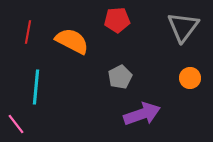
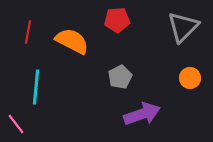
gray triangle: rotated 8 degrees clockwise
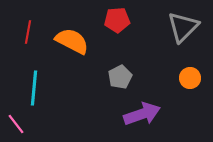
cyan line: moved 2 px left, 1 px down
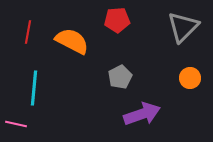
pink line: rotated 40 degrees counterclockwise
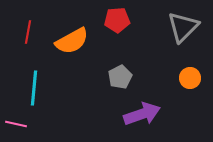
orange semicircle: rotated 124 degrees clockwise
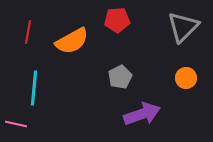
orange circle: moved 4 px left
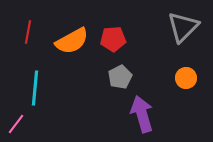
red pentagon: moved 4 px left, 19 px down
cyan line: moved 1 px right
purple arrow: rotated 87 degrees counterclockwise
pink line: rotated 65 degrees counterclockwise
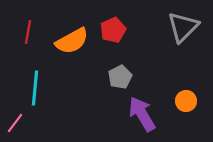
red pentagon: moved 9 px up; rotated 20 degrees counterclockwise
orange circle: moved 23 px down
purple arrow: rotated 15 degrees counterclockwise
pink line: moved 1 px left, 1 px up
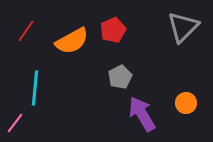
red line: moved 2 px left, 1 px up; rotated 25 degrees clockwise
orange circle: moved 2 px down
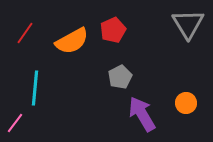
gray triangle: moved 5 px right, 3 px up; rotated 16 degrees counterclockwise
red line: moved 1 px left, 2 px down
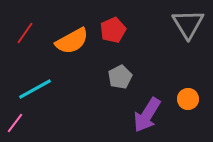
cyan line: moved 1 px down; rotated 56 degrees clockwise
orange circle: moved 2 px right, 4 px up
purple arrow: moved 5 px right, 1 px down; rotated 117 degrees counterclockwise
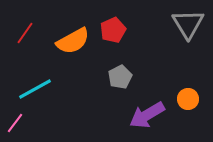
orange semicircle: moved 1 px right
purple arrow: rotated 27 degrees clockwise
